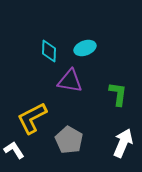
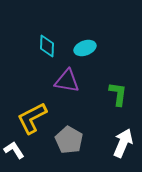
cyan diamond: moved 2 px left, 5 px up
purple triangle: moved 3 px left
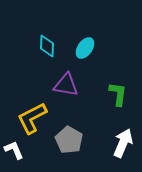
cyan ellipse: rotated 35 degrees counterclockwise
purple triangle: moved 1 px left, 4 px down
white L-shape: rotated 10 degrees clockwise
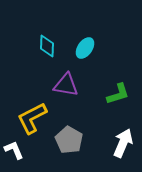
green L-shape: rotated 65 degrees clockwise
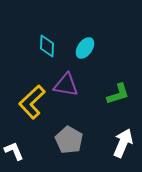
yellow L-shape: moved 16 px up; rotated 16 degrees counterclockwise
white L-shape: moved 1 px down
